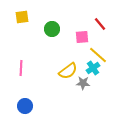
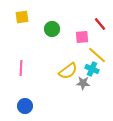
yellow line: moved 1 px left
cyan cross: moved 1 px left, 1 px down; rotated 32 degrees counterclockwise
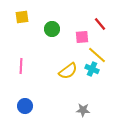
pink line: moved 2 px up
gray star: moved 27 px down
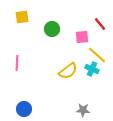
pink line: moved 4 px left, 3 px up
blue circle: moved 1 px left, 3 px down
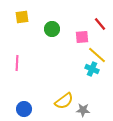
yellow semicircle: moved 4 px left, 30 px down
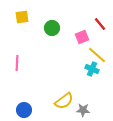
green circle: moved 1 px up
pink square: rotated 16 degrees counterclockwise
blue circle: moved 1 px down
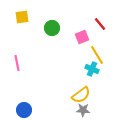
yellow line: rotated 18 degrees clockwise
pink line: rotated 14 degrees counterclockwise
yellow semicircle: moved 17 px right, 6 px up
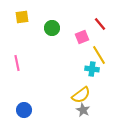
yellow line: moved 2 px right
cyan cross: rotated 16 degrees counterclockwise
gray star: rotated 24 degrees clockwise
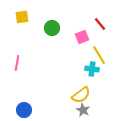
pink line: rotated 21 degrees clockwise
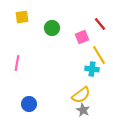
blue circle: moved 5 px right, 6 px up
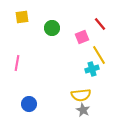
cyan cross: rotated 24 degrees counterclockwise
yellow semicircle: rotated 30 degrees clockwise
